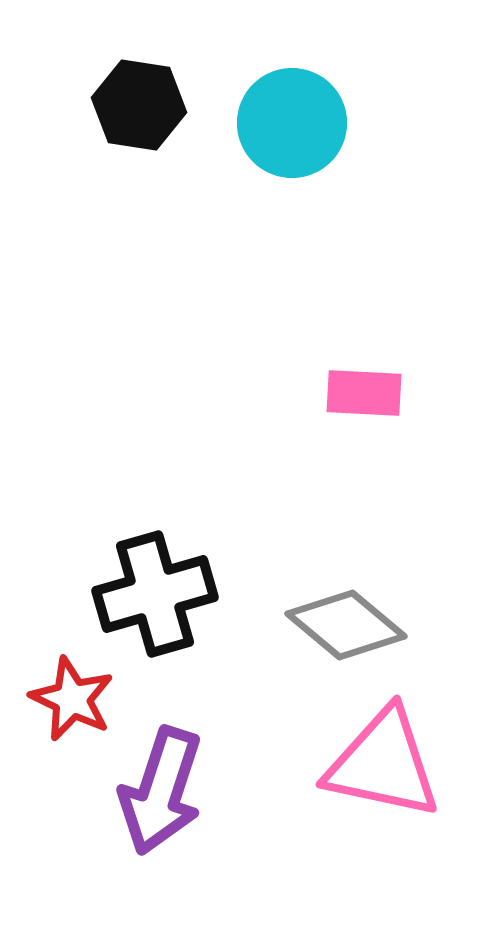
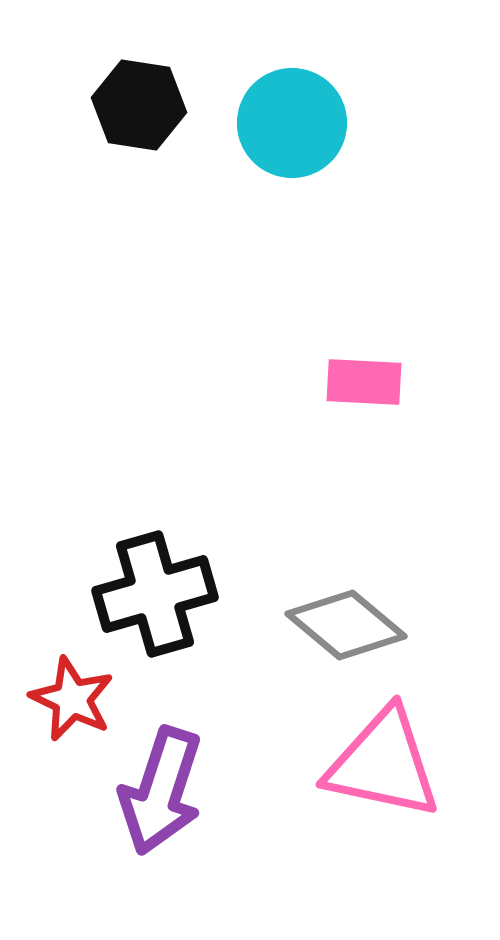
pink rectangle: moved 11 px up
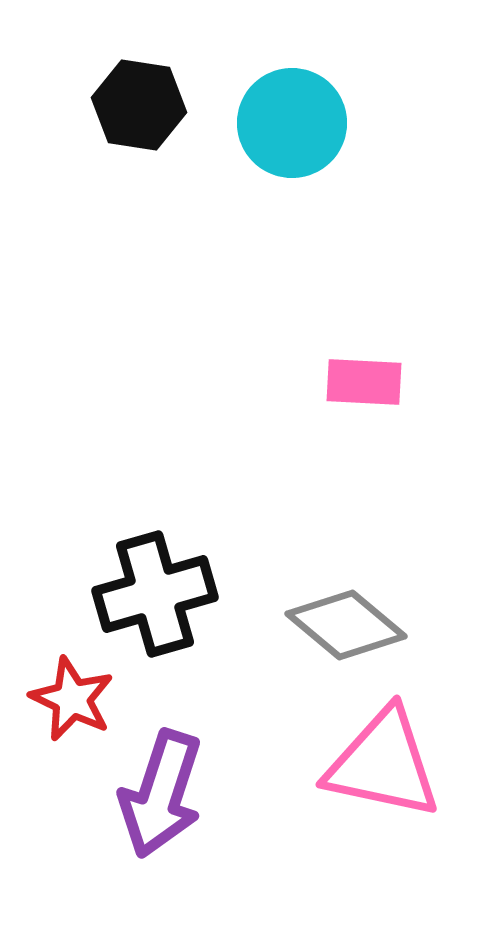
purple arrow: moved 3 px down
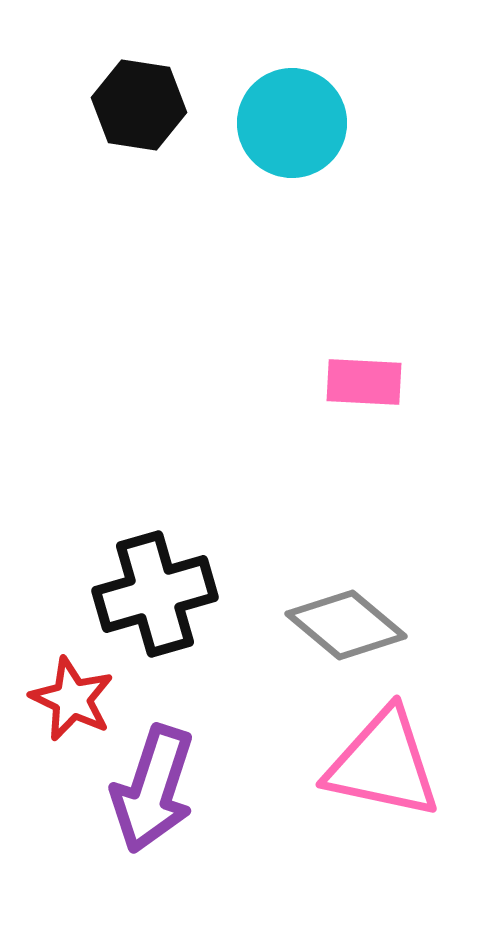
purple arrow: moved 8 px left, 5 px up
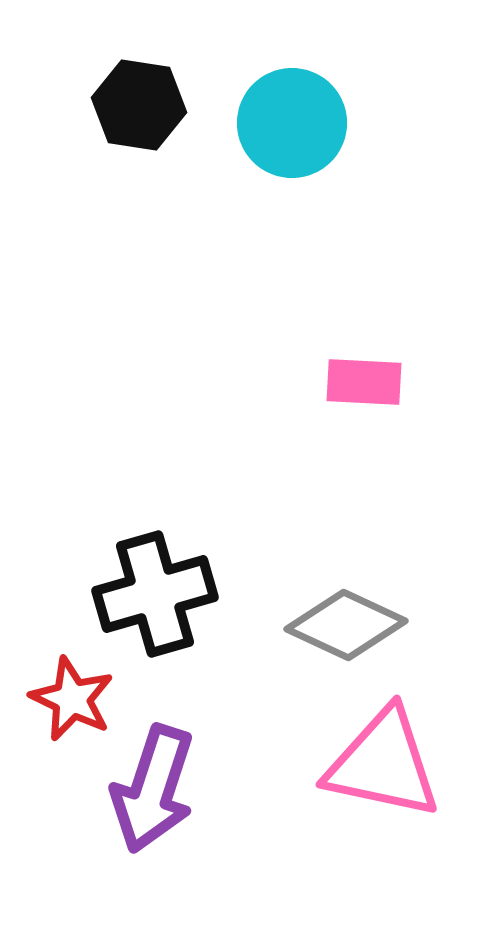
gray diamond: rotated 15 degrees counterclockwise
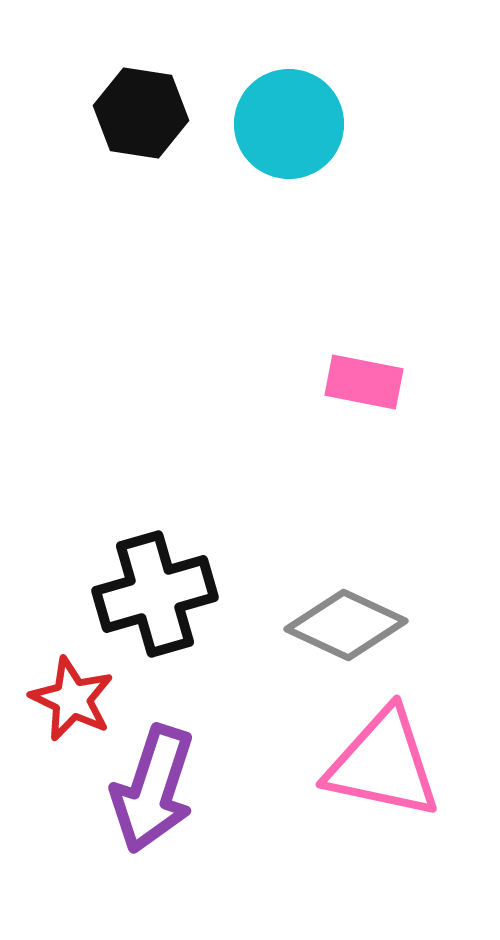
black hexagon: moved 2 px right, 8 px down
cyan circle: moved 3 px left, 1 px down
pink rectangle: rotated 8 degrees clockwise
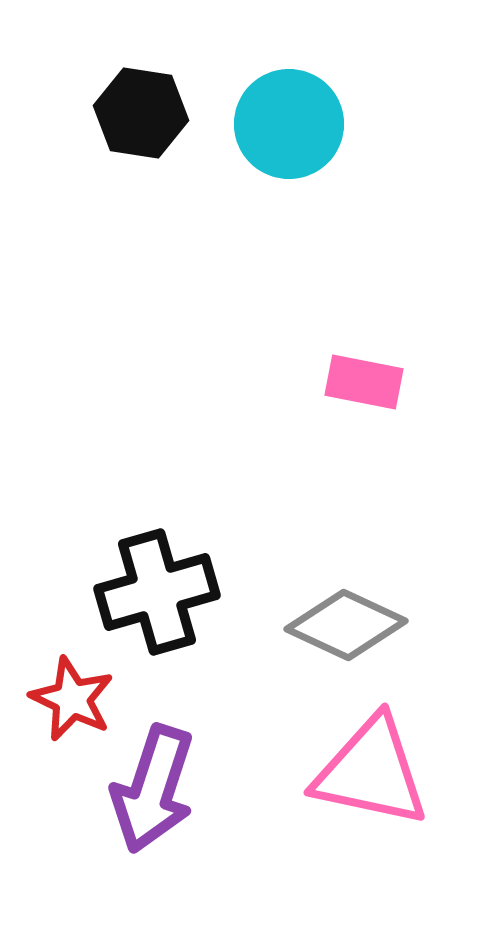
black cross: moved 2 px right, 2 px up
pink triangle: moved 12 px left, 8 px down
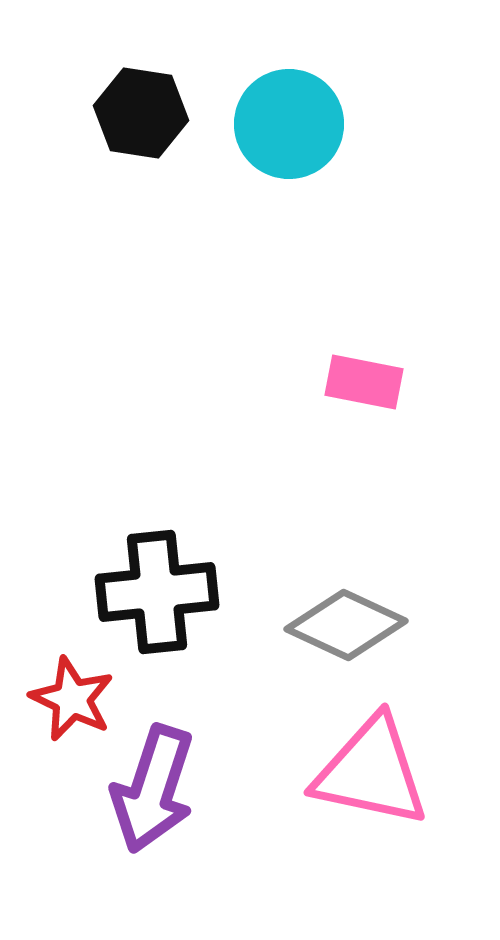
black cross: rotated 10 degrees clockwise
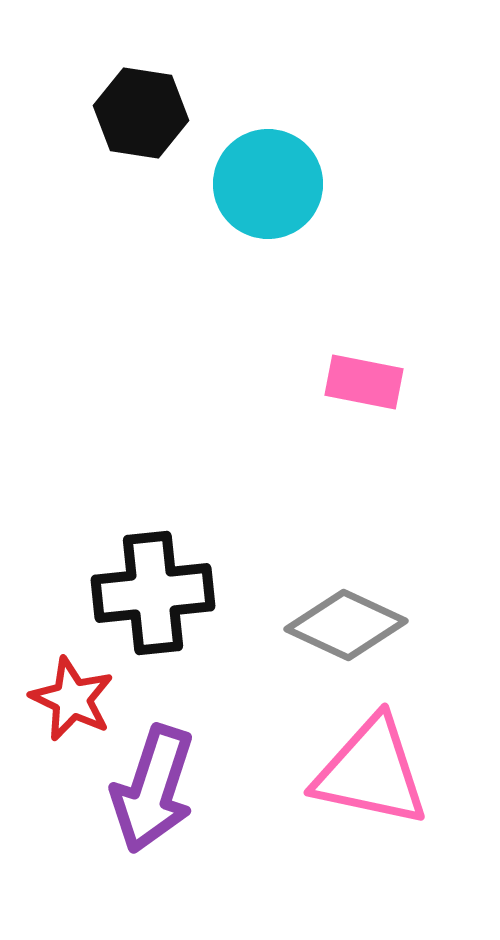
cyan circle: moved 21 px left, 60 px down
black cross: moved 4 px left, 1 px down
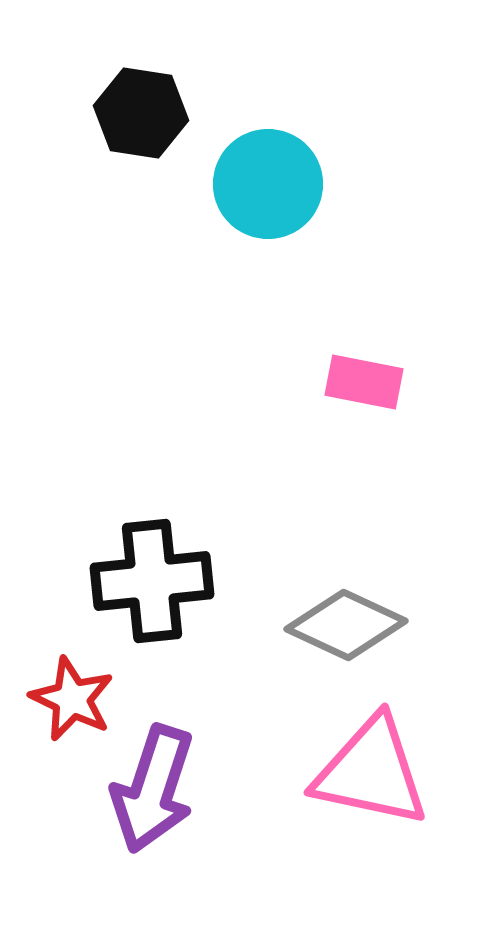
black cross: moved 1 px left, 12 px up
